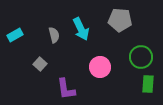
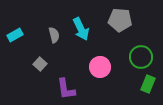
green rectangle: rotated 18 degrees clockwise
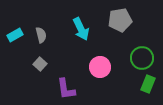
gray pentagon: rotated 15 degrees counterclockwise
gray semicircle: moved 13 px left
green circle: moved 1 px right, 1 px down
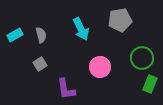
gray square: rotated 16 degrees clockwise
green rectangle: moved 2 px right
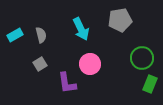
pink circle: moved 10 px left, 3 px up
purple L-shape: moved 1 px right, 6 px up
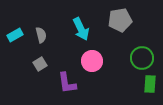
pink circle: moved 2 px right, 3 px up
green rectangle: rotated 18 degrees counterclockwise
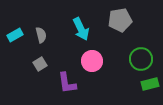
green circle: moved 1 px left, 1 px down
green rectangle: rotated 72 degrees clockwise
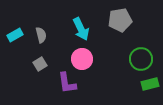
pink circle: moved 10 px left, 2 px up
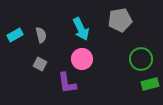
gray square: rotated 32 degrees counterclockwise
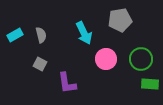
cyan arrow: moved 3 px right, 4 px down
pink circle: moved 24 px right
green rectangle: rotated 18 degrees clockwise
